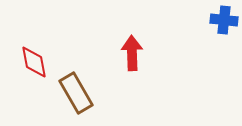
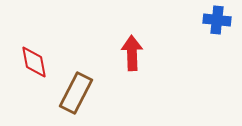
blue cross: moved 7 px left
brown rectangle: rotated 57 degrees clockwise
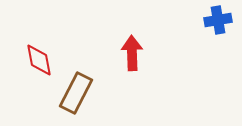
blue cross: moved 1 px right; rotated 16 degrees counterclockwise
red diamond: moved 5 px right, 2 px up
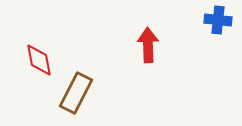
blue cross: rotated 16 degrees clockwise
red arrow: moved 16 px right, 8 px up
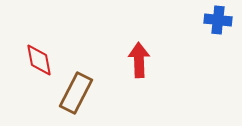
red arrow: moved 9 px left, 15 px down
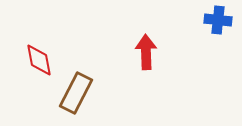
red arrow: moved 7 px right, 8 px up
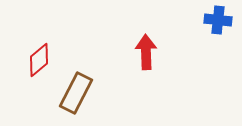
red diamond: rotated 60 degrees clockwise
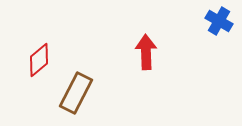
blue cross: moved 1 px right, 1 px down; rotated 24 degrees clockwise
